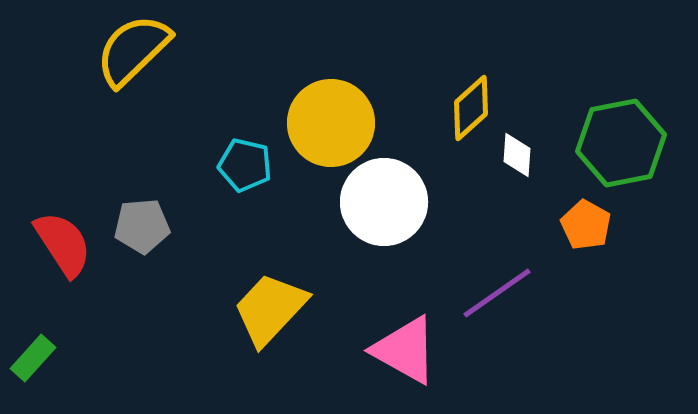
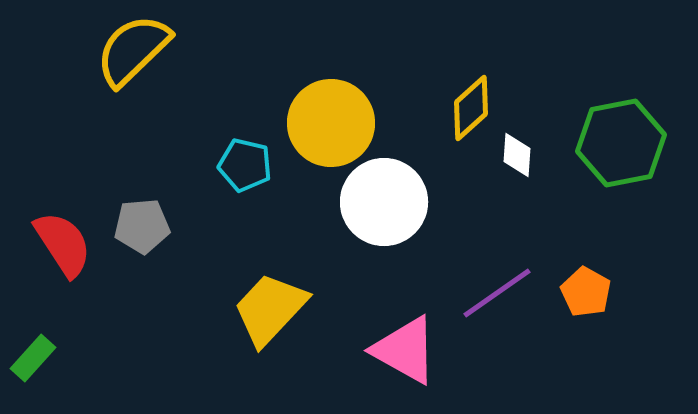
orange pentagon: moved 67 px down
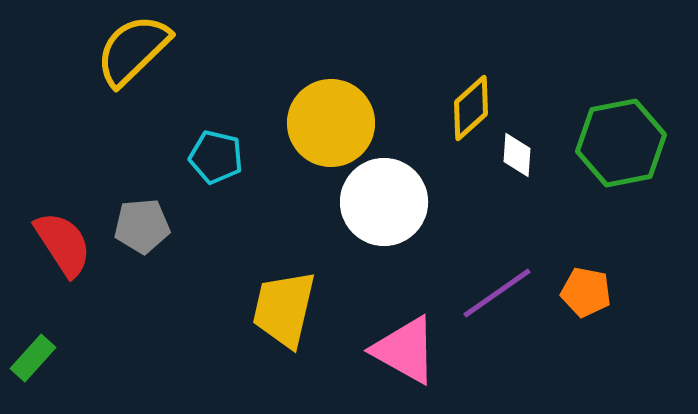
cyan pentagon: moved 29 px left, 8 px up
orange pentagon: rotated 18 degrees counterclockwise
yellow trapezoid: moved 14 px right; rotated 30 degrees counterclockwise
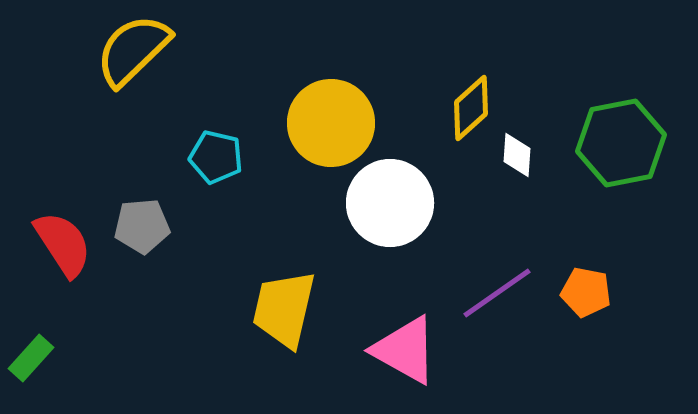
white circle: moved 6 px right, 1 px down
green rectangle: moved 2 px left
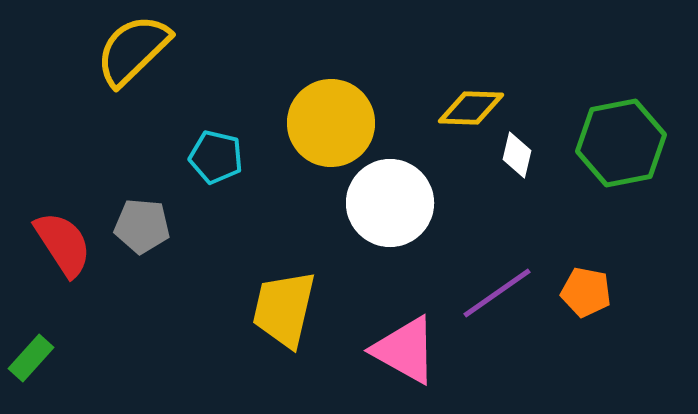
yellow diamond: rotated 44 degrees clockwise
white diamond: rotated 9 degrees clockwise
gray pentagon: rotated 10 degrees clockwise
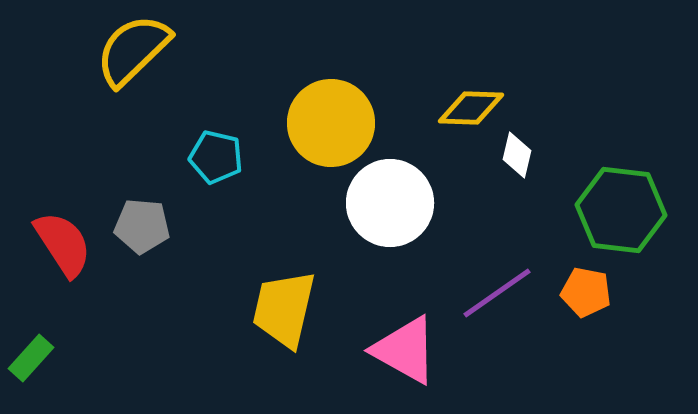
green hexagon: moved 67 px down; rotated 18 degrees clockwise
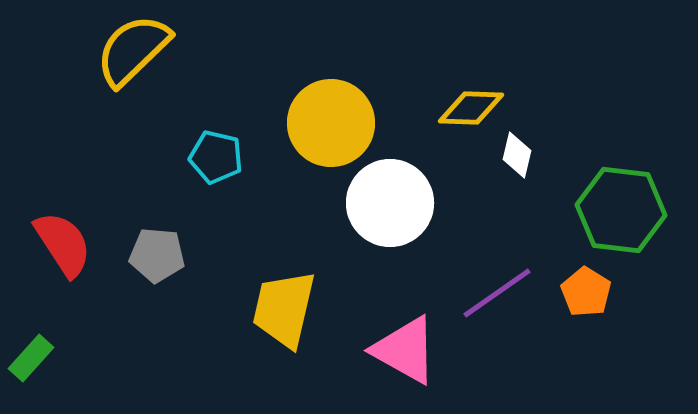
gray pentagon: moved 15 px right, 29 px down
orange pentagon: rotated 21 degrees clockwise
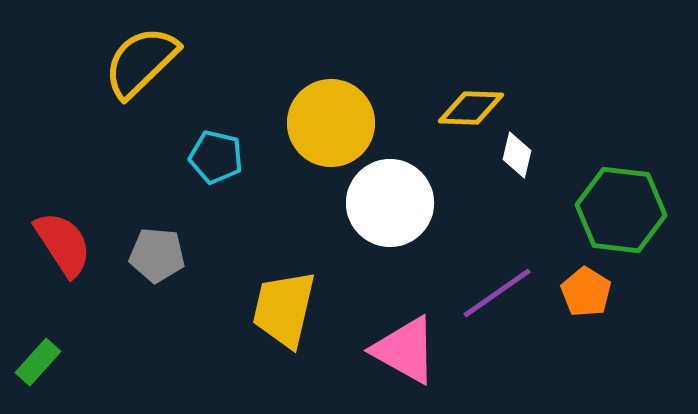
yellow semicircle: moved 8 px right, 12 px down
green rectangle: moved 7 px right, 4 px down
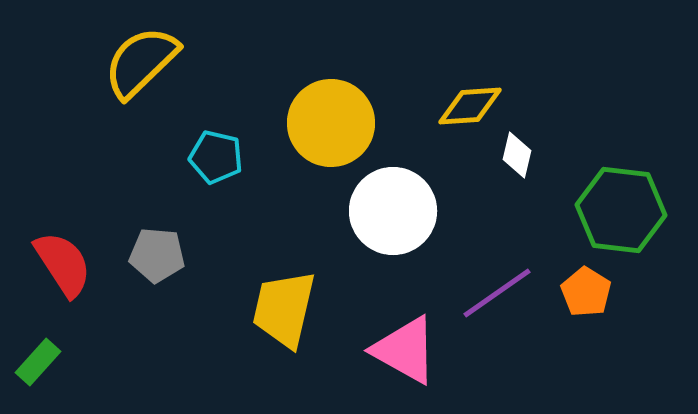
yellow diamond: moved 1 px left, 2 px up; rotated 6 degrees counterclockwise
white circle: moved 3 px right, 8 px down
red semicircle: moved 20 px down
